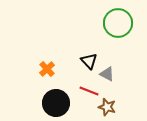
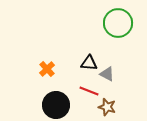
black triangle: moved 2 px down; rotated 42 degrees counterclockwise
black circle: moved 2 px down
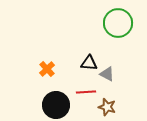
red line: moved 3 px left, 1 px down; rotated 24 degrees counterclockwise
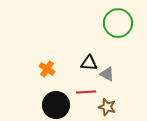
orange cross: rotated 14 degrees counterclockwise
